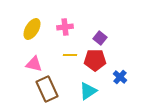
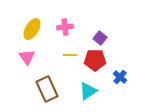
pink triangle: moved 7 px left, 7 px up; rotated 42 degrees clockwise
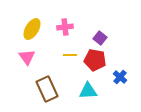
red pentagon: rotated 10 degrees clockwise
cyan triangle: rotated 30 degrees clockwise
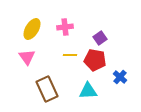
purple square: rotated 16 degrees clockwise
